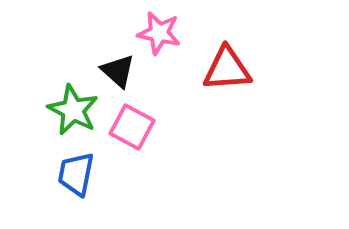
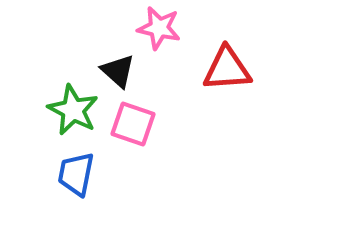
pink star: moved 5 px up
pink square: moved 1 px right, 3 px up; rotated 9 degrees counterclockwise
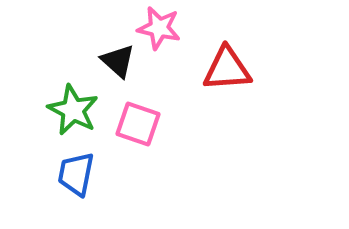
black triangle: moved 10 px up
pink square: moved 5 px right
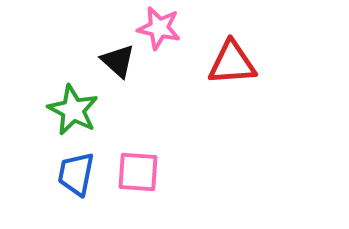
red triangle: moved 5 px right, 6 px up
pink square: moved 48 px down; rotated 15 degrees counterclockwise
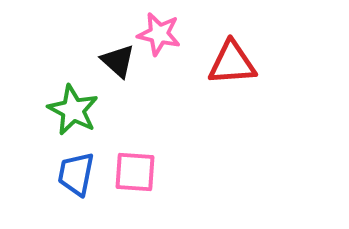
pink star: moved 6 px down
pink square: moved 3 px left
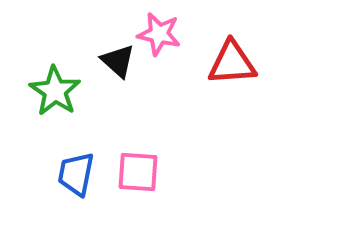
green star: moved 18 px left, 19 px up; rotated 6 degrees clockwise
pink square: moved 3 px right
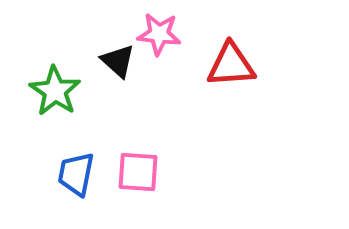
pink star: rotated 6 degrees counterclockwise
red triangle: moved 1 px left, 2 px down
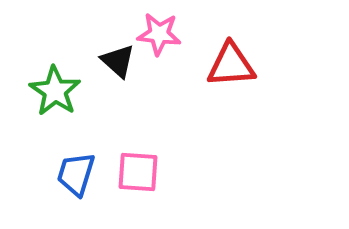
blue trapezoid: rotated 6 degrees clockwise
